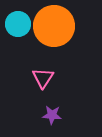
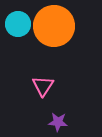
pink triangle: moved 8 px down
purple star: moved 6 px right, 7 px down
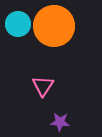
purple star: moved 2 px right
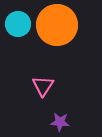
orange circle: moved 3 px right, 1 px up
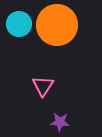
cyan circle: moved 1 px right
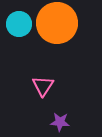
orange circle: moved 2 px up
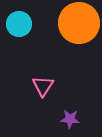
orange circle: moved 22 px right
purple star: moved 10 px right, 3 px up
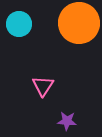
purple star: moved 3 px left, 2 px down
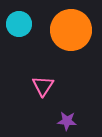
orange circle: moved 8 px left, 7 px down
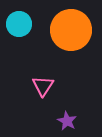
purple star: rotated 24 degrees clockwise
